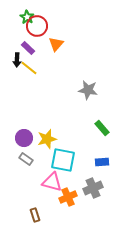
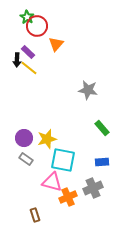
purple rectangle: moved 4 px down
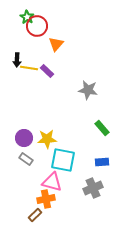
purple rectangle: moved 19 px right, 19 px down
yellow line: rotated 30 degrees counterclockwise
yellow star: rotated 12 degrees clockwise
orange cross: moved 22 px left, 2 px down; rotated 12 degrees clockwise
brown rectangle: rotated 64 degrees clockwise
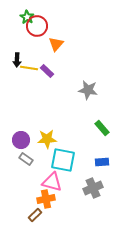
purple circle: moved 3 px left, 2 px down
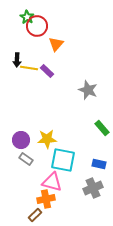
gray star: rotated 12 degrees clockwise
blue rectangle: moved 3 px left, 2 px down; rotated 16 degrees clockwise
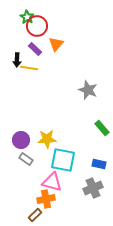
purple rectangle: moved 12 px left, 22 px up
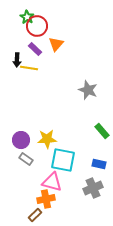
green rectangle: moved 3 px down
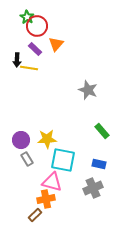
gray rectangle: moved 1 px right; rotated 24 degrees clockwise
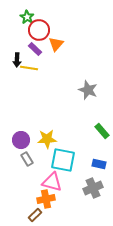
red circle: moved 2 px right, 4 px down
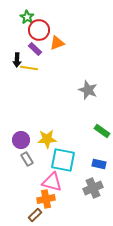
orange triangle: moved 1 px right, 1 px up; rotated 28 degrees clockwise
green rectangle: rotated 14 degrees counterclockwise
